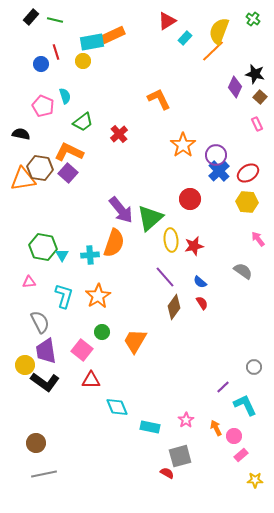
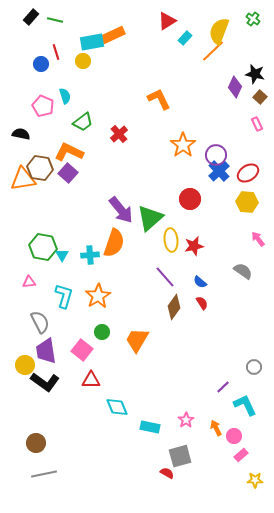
orange trapezoid at (135, 341): moved 2 px right, 1 px up
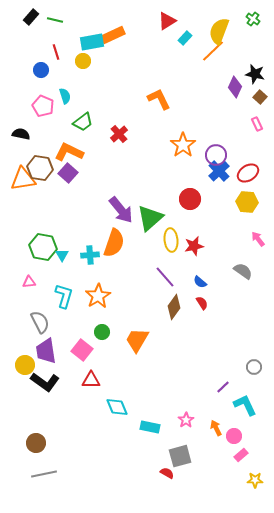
blue circle at (41, 64): moved 6 px down
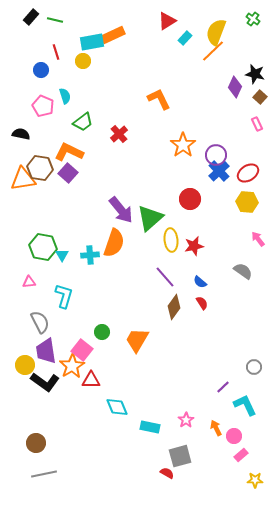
yellow semicircle at (219, 31): moved 3 px left, 1 px down
orange star at (98, 296): moved 26 px left, 70 px down
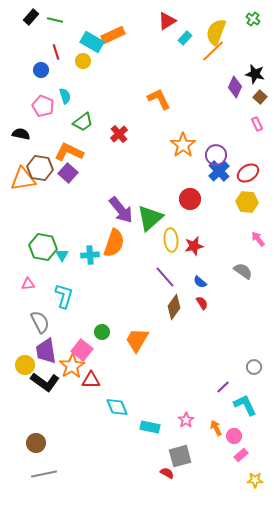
cyan rectangle at (92, 42): rotated 40 degrees clockwise
pink triangle at (29, 282): moved 1 px left, 2 px down
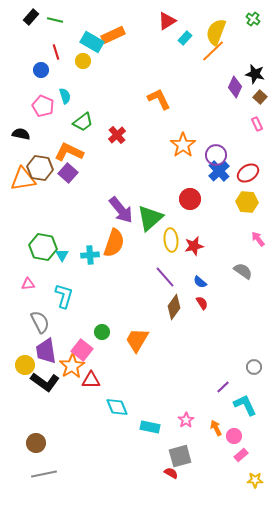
red cross at (119, 134): moved 2 px left, 1 px down
red semicircle at (167, 473): moved 4 px right
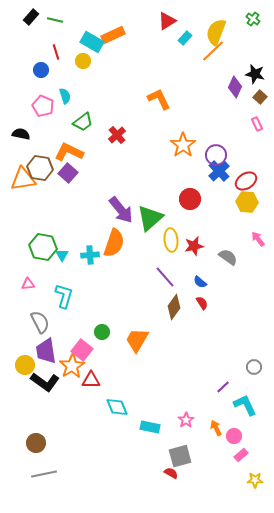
red ellipse at (248, 173): moved 2 px left, 8 px down
gray semicircle at (243, 271): moved 15 px left, 14 px up
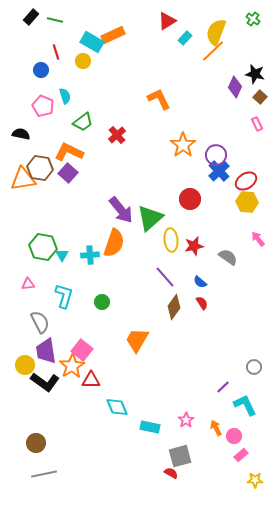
green circle at (102, 332): moved 30 px up
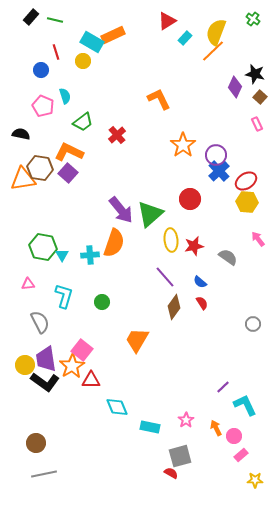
green triangle at (150, 218): moved 4 px up
purple trapezoid at (46, 351): moved 8 px down
gray circle at (254, 367): moved 1 px left, 43 px up
